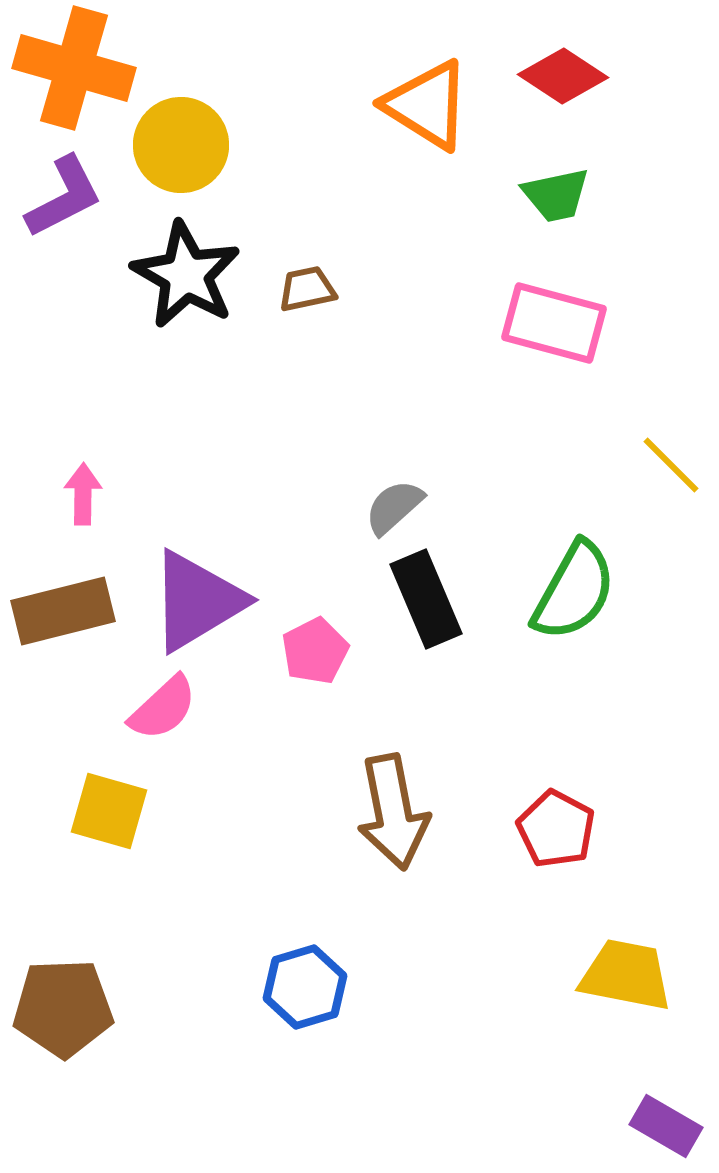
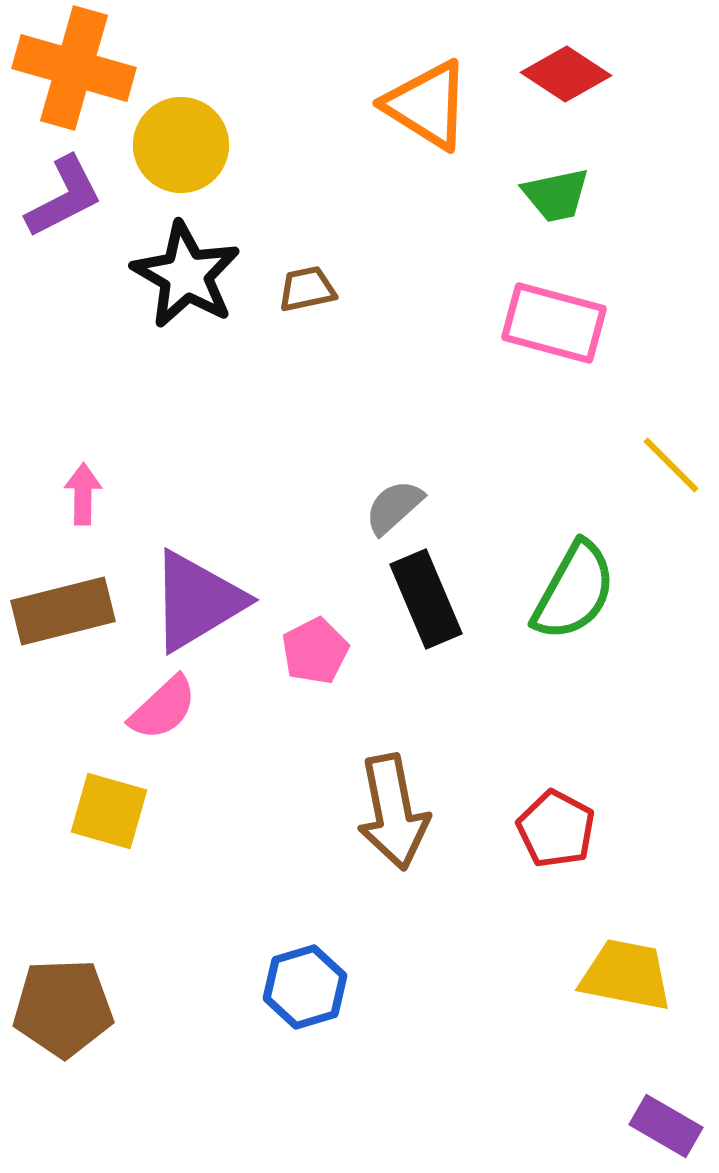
red diamond: moved 3 px right, 2 px up
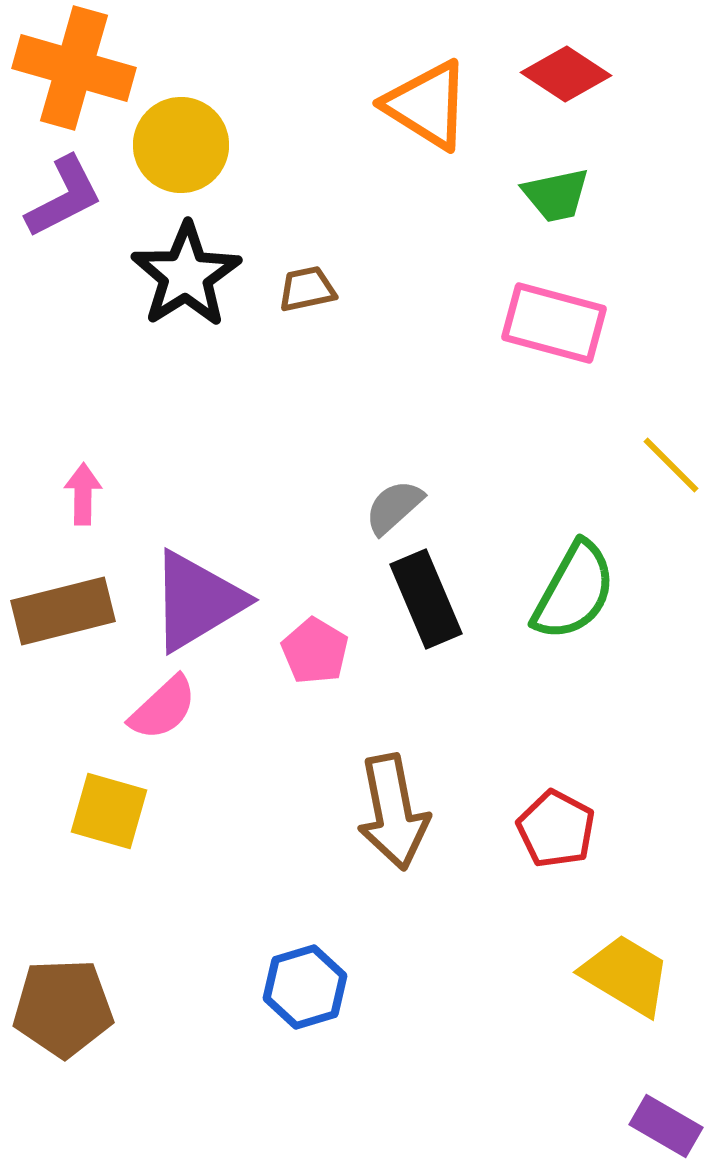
black star: rotated 10 degrees clockwise
pink pentagon: rotated 14 degrees counterclockwise
yellow trapezoid: rotated 20 degrees clockwise
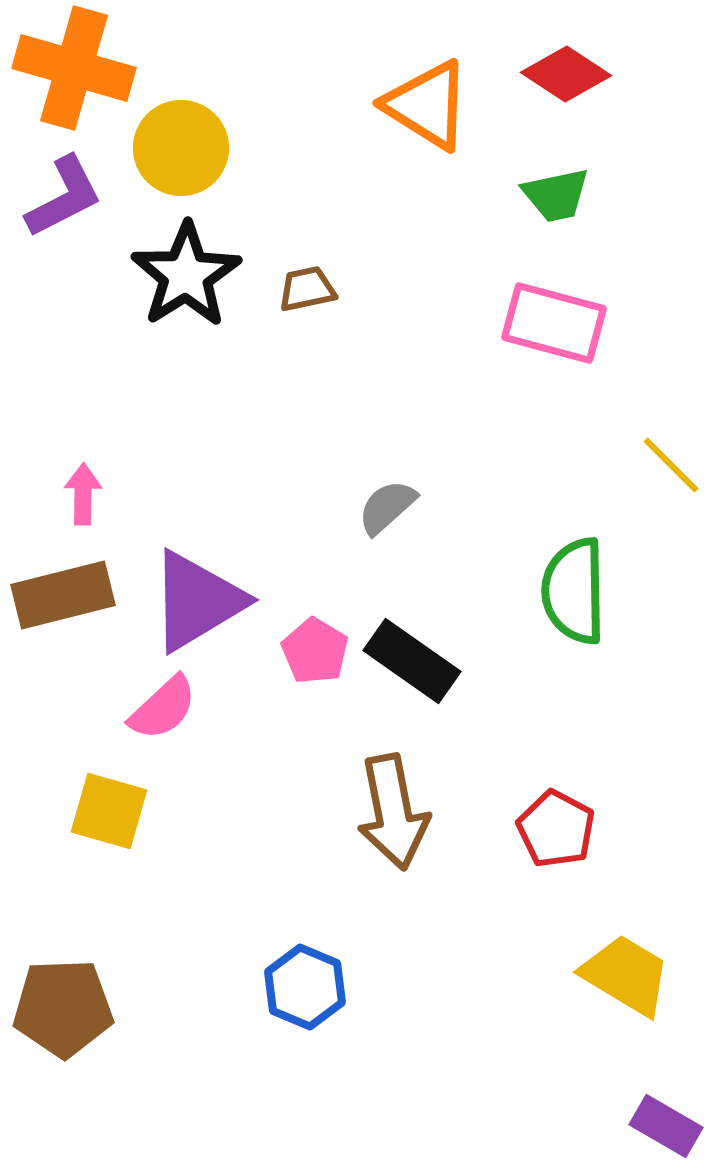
yellow circle: moved 3 px down
gray semicircle: moved 7 px left
green semicircle: rotated 150 degrees clockwise
black rectangle: moved 14 px left, 62 px down; rotated 32 degrees counterclockwise
brown rectangle: moved 16 px up
blue hexagon: rotated 20 degrees counterclockwise
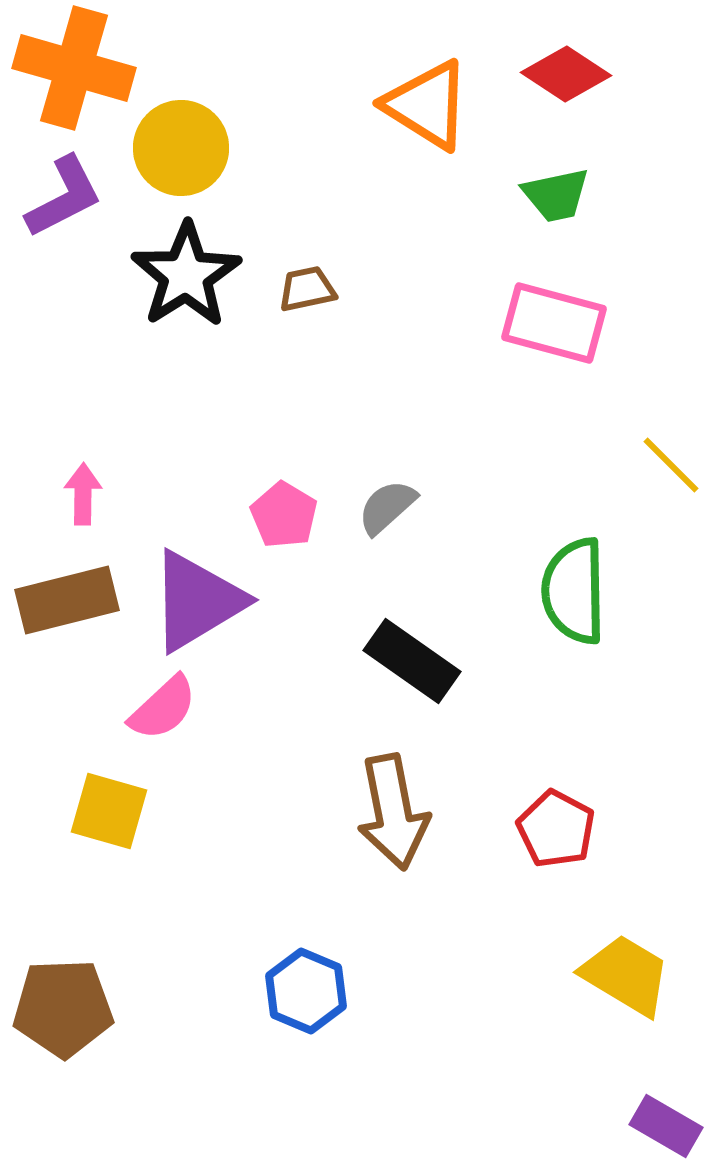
brown rectangle: moved 4 px right, 5 px down
pink pentagon: moved 31 px left, 136 px up
blue hexagon: moved 1 px right, 4 px down
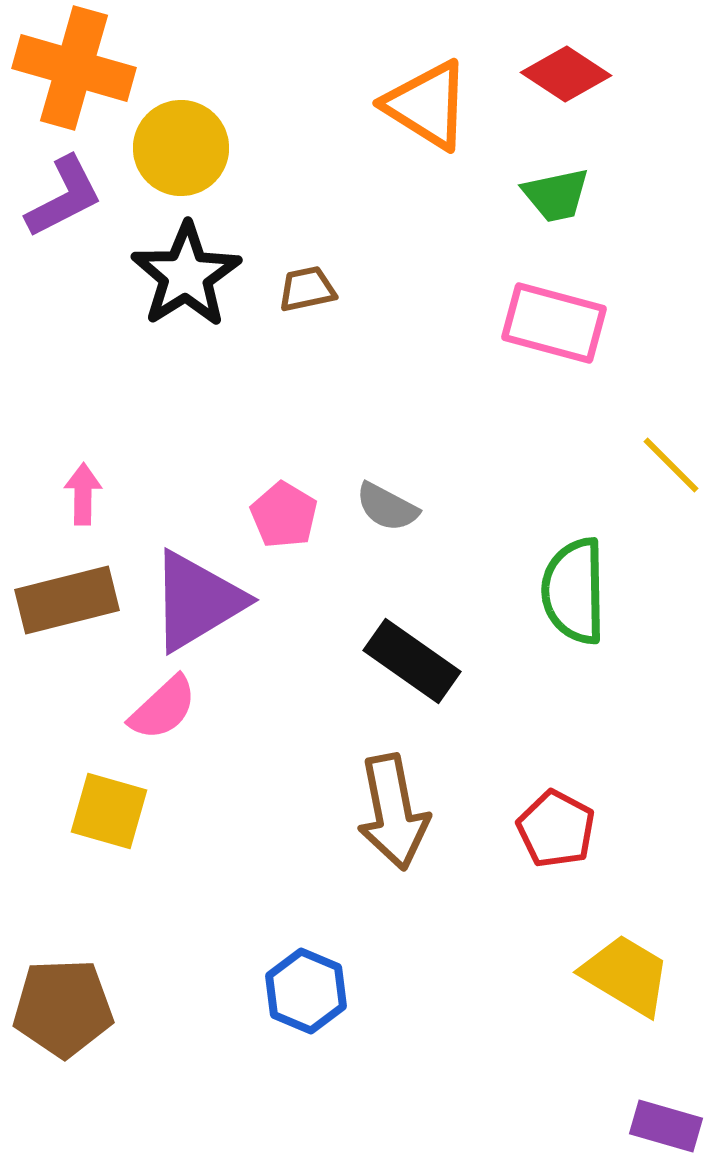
gray semicircle: rotated 110 degrees counterclockwise
purple rectangle: rotated 14 degrees counterclockwise
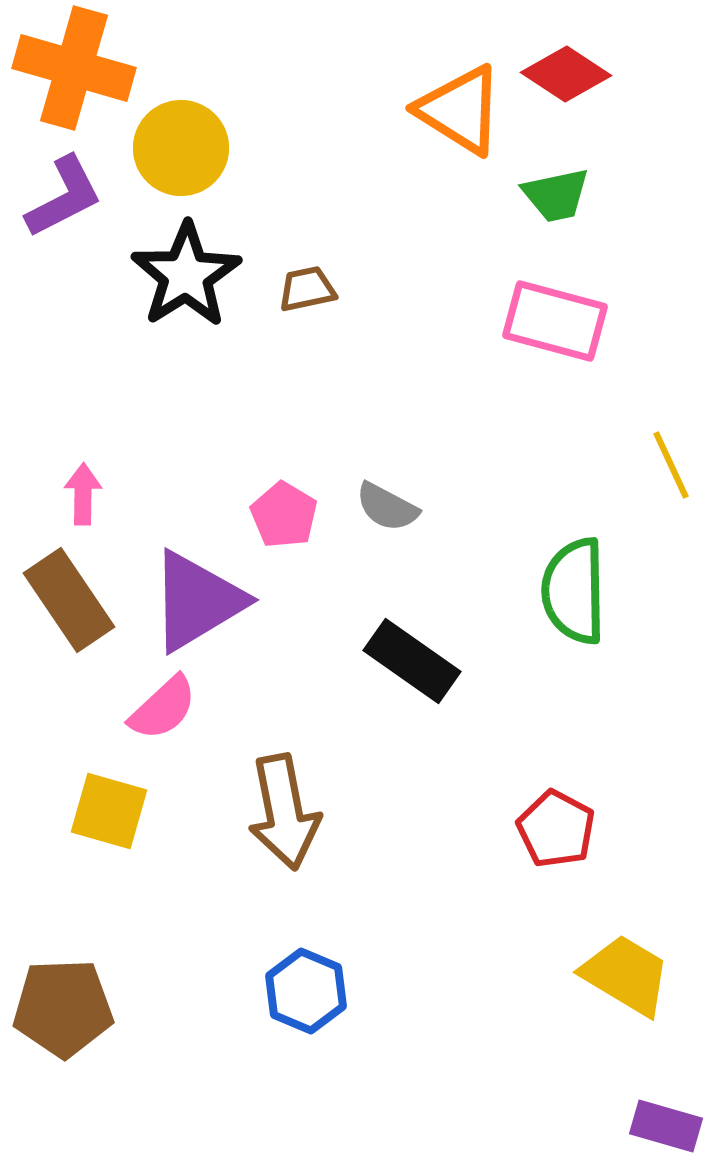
orange triangle: moved 33 px right, 5 px down
pink rectangle: moved 1 px right, 2 px up
yellow line: rotated 20 degrees clockwise
brown rectangle: moved 2 px right; rotated 70 degrees clockwise
brown arrow: moved 109 px left
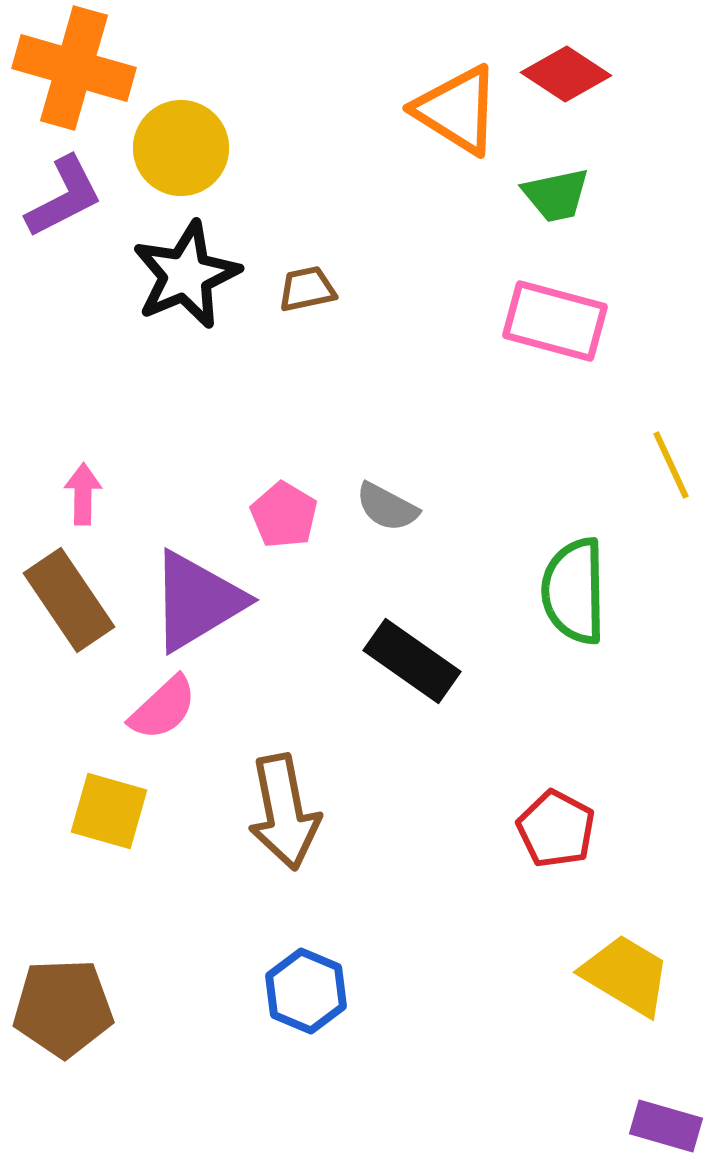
orange triangle: moved 3 px left
black star: rotated 9 degrees clockwise
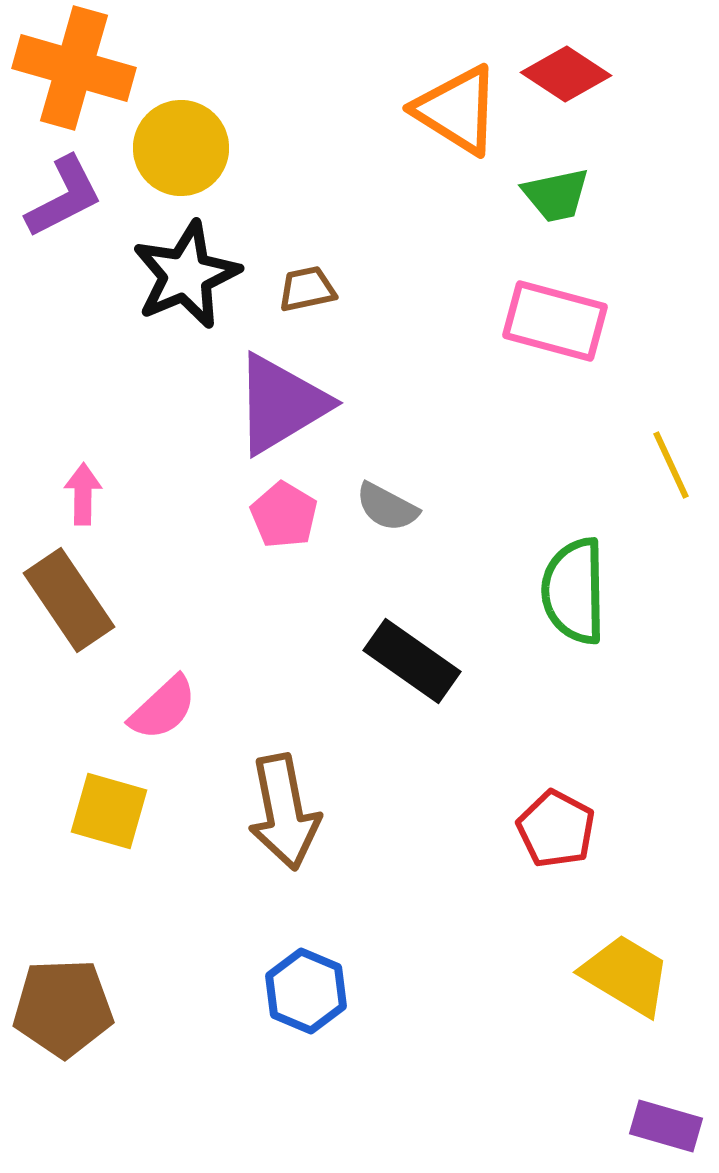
purple triangle: moved 84 px right, 197 px up
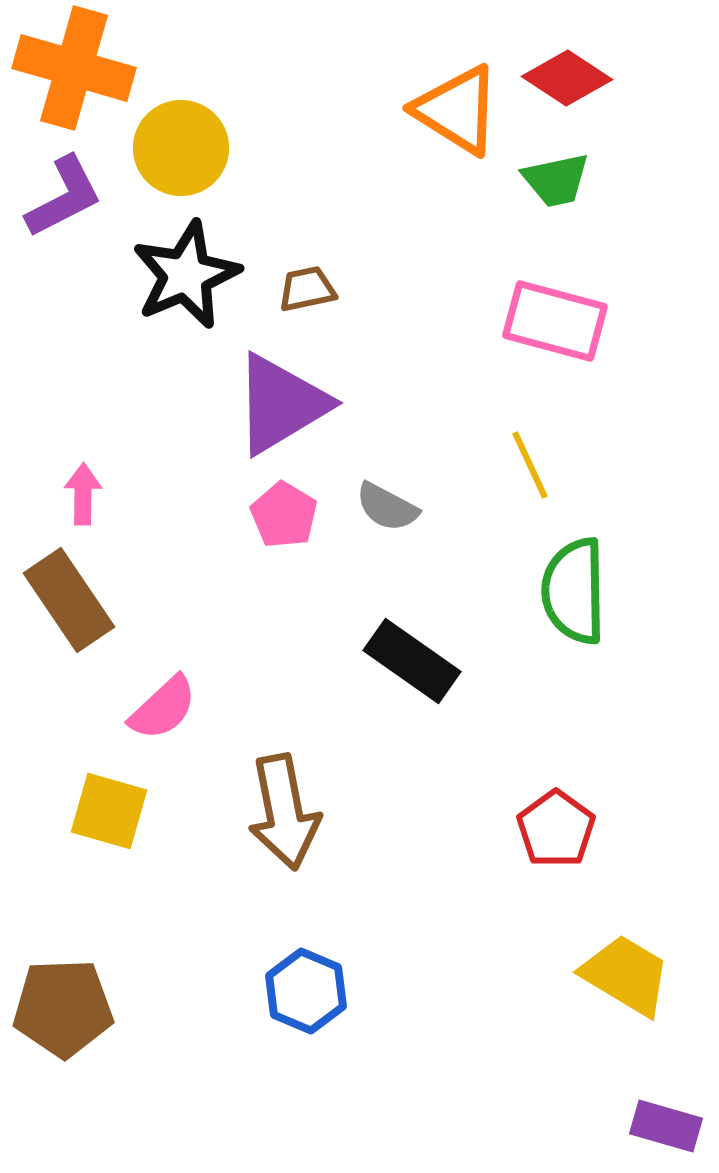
red diamond: moved 1 px right, 4 px down
green trapezoid: moved 15 px up
yellow line: moved 141 px left
red pentagon: rotated 8 degrees clockwise
